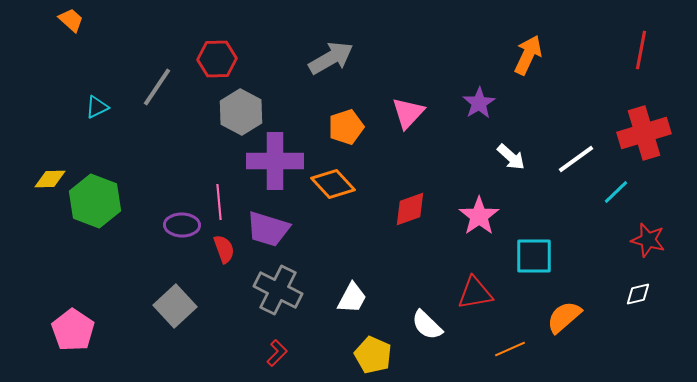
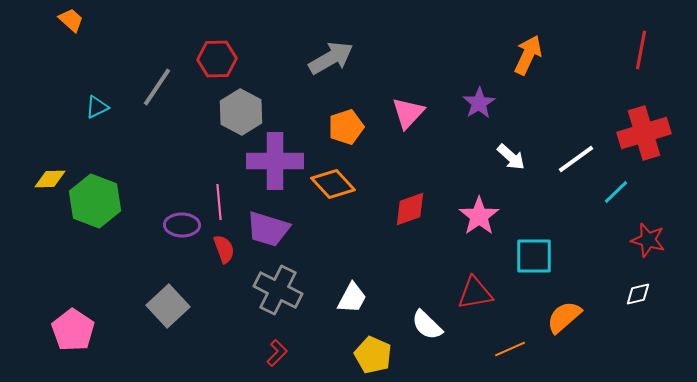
gray square: moved 7 px left
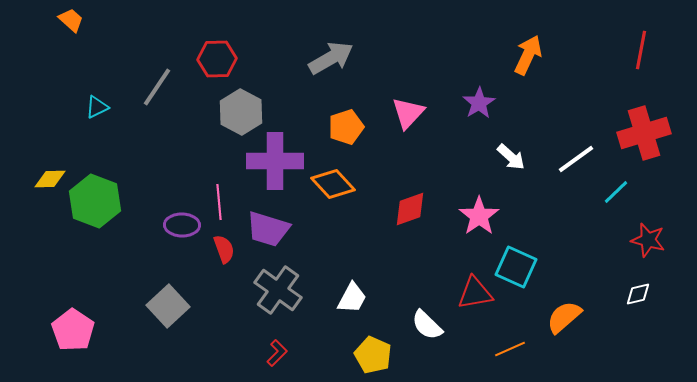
cyan square: moved 18 px left, 11 px down; rotated 24 degrees clockwise
gray cross: rotated 9 degrees clockwise
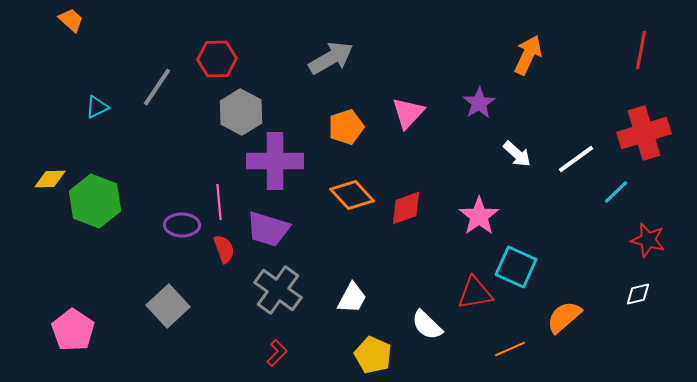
white arrow: moved 6 px right, 3 px up
orange diamond: moved 19 px right, 11 px down
red diamond: moved 4 px left, 1 px up
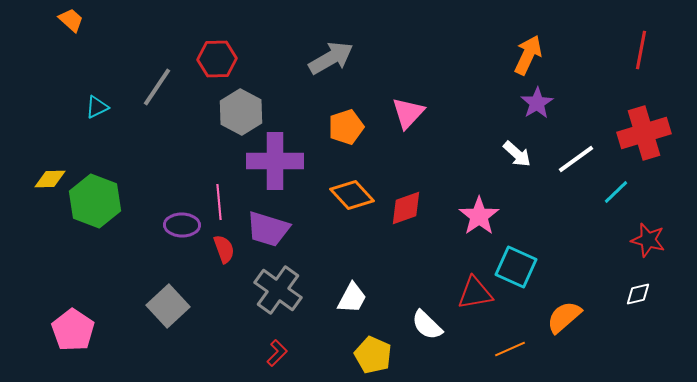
purple star: moved 58 px right
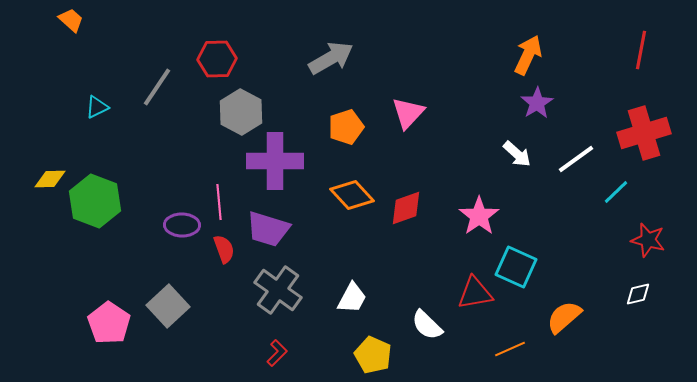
pink pentagon: moved 36 px right, 7 px up
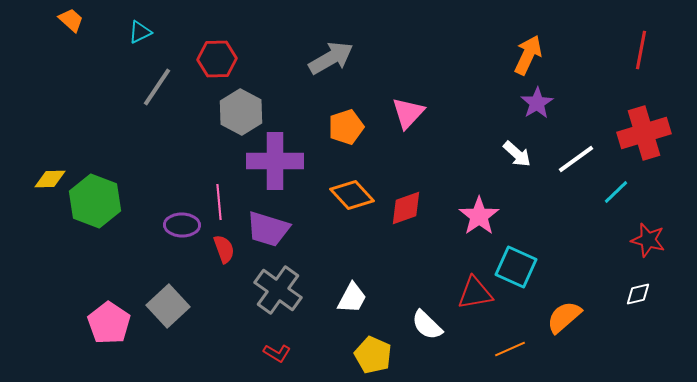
cyan triangle: moved 43 px right, 75 px up
red L-shape: rotated 76 degrees clockwise
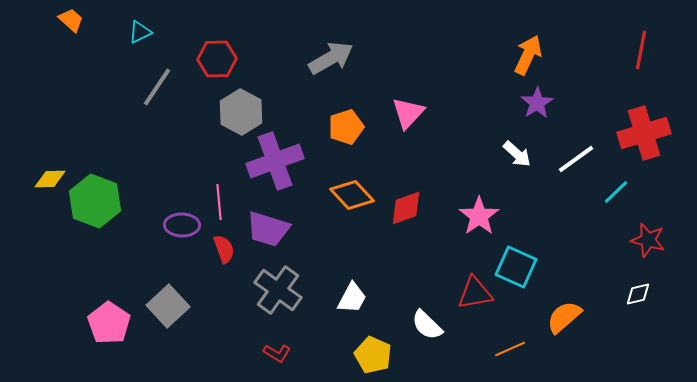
purple cross: rotated 20 degrees counterclockwise
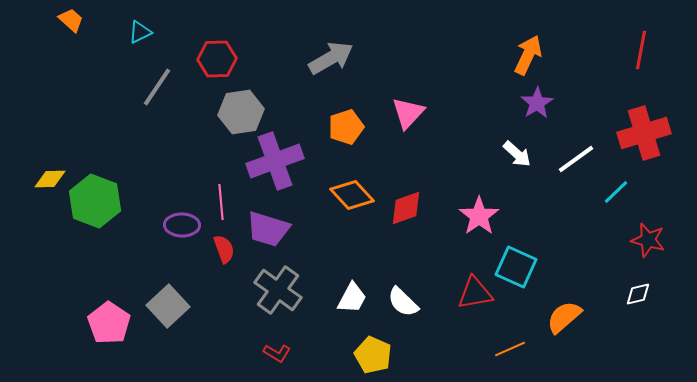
gray hexagon: rotated 24 degrees clockwise
pink line: moved 2 px right
white semicircle: moved 24 px left, 23 px up
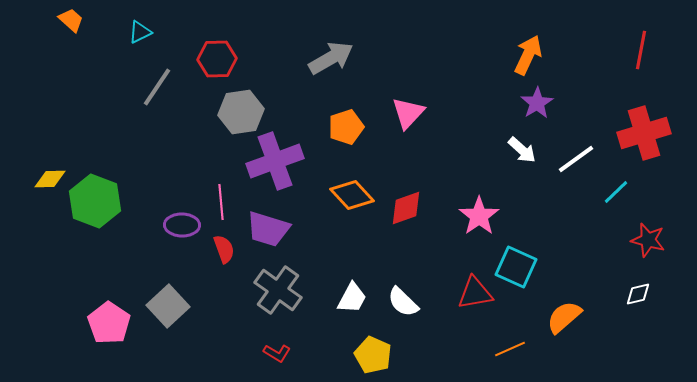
white arrow: moved 5 px right, 4 px up
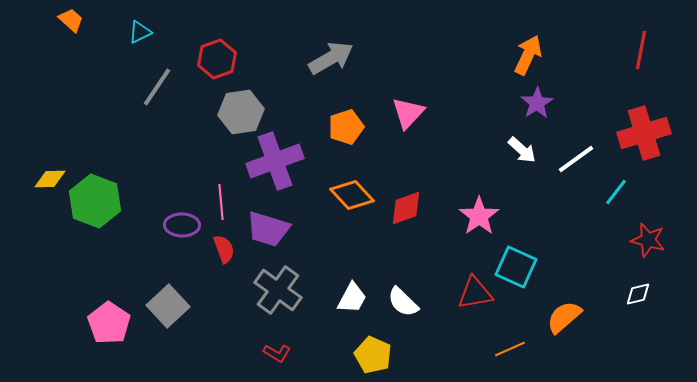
red hexagon: rotated 18 degrees counterclockwise
cyan line: rotated 8 degrees counterclockwise
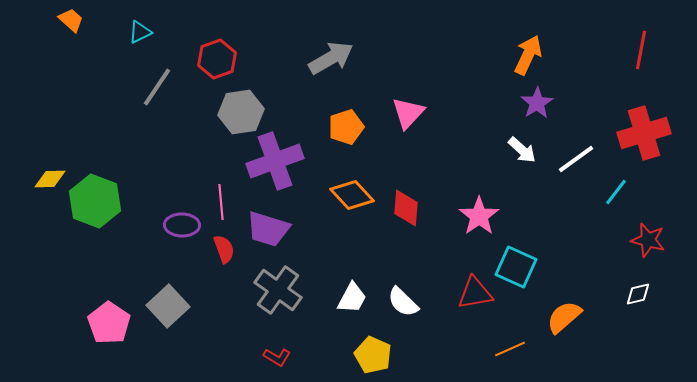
red diamond: rotated 66 degrees counterclockwise
red L-shape: moved 4 px down
